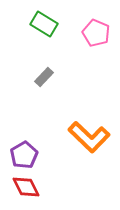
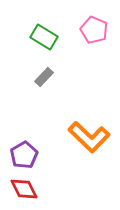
green rectangle: moved 13 px down
pink pentagon: moved 2 px left, 3 px up
red diamond: moved 2 px left, 2 px down
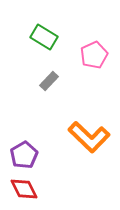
pink pentagon: moved 25 px down; rotated 24 degrees clockwise
gray rectangle: moved 5 px right, 4 px down
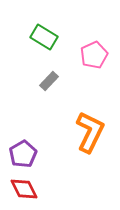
orange L-shape: moved 1 px right, 5 px up; rotated 108 degrees counterclockwise
purple pentagon: moved 1 px left, 1 px up
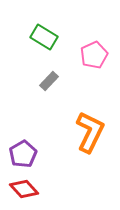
red diamond: rotated 16 degrees counterclockwise
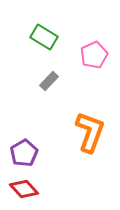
orange L-shape: rotated 6 degrees counterclockwise
purple pentagon: moved 1 px right, 1 px up
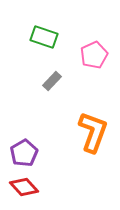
green rectangle: rotated 12 degrees counterclockwise
gray rectangle: moved 3 px right
orange L-shape: moved 3 px right
red diamond: moved 2 px up
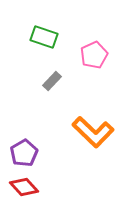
orange L-shape: rotated 114 degrees clockwise
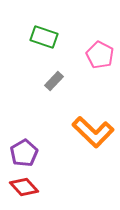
pink pentagon: moved 6 px right; rotated 20 degrees counterclockwise
gray rectangle: moved 2 px right
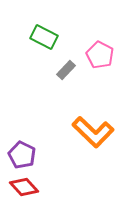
green rectangle: rotated 8 degrees clockwise
gray rectangle: moved 12 px right, 11 px up
purple pentagon: moved 2 px left, 2 px down; rotated 16 degrees counterclockwise
